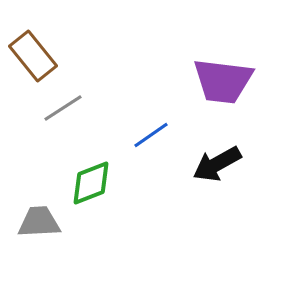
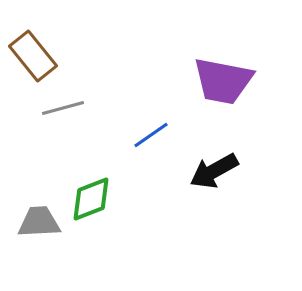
purple trapezoid: rotated 4 degrees clockwise
gray line: rotated 18 degrees clockwise
black arrow: moved 3 px left, 7 px down
green diamond: moved 16 px down
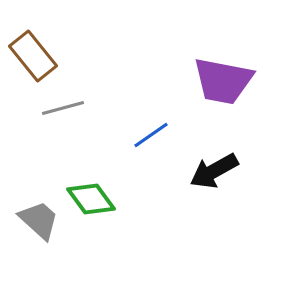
green diamond: rotated 75 degrees clockwise
gray trapezoid: moved 2 px up; rotated 45 degrees clockwise
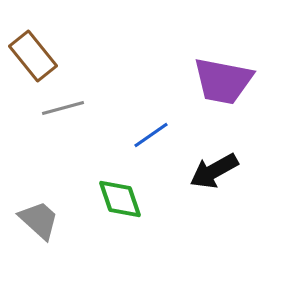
green diamond: moved 29 px right; rotated 18 degrees clockwise
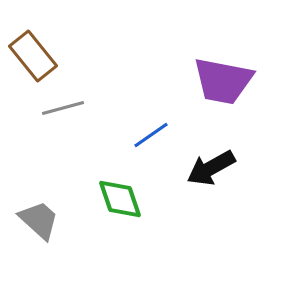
black arrow: moved 3 px left, 3 px up
